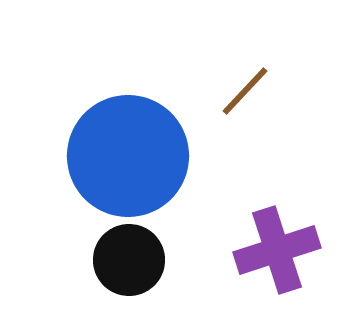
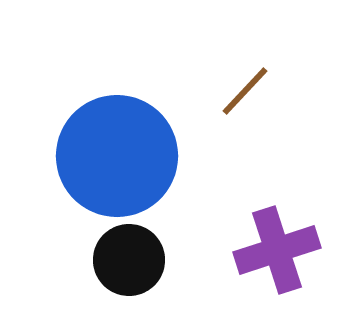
blue circle: moved 11 px left
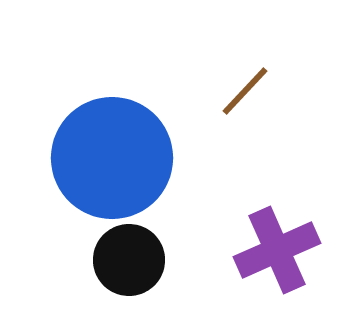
blue circle: moved 5 px left, 2 px down
purple cross: rotated 6 degrees counterclockwise
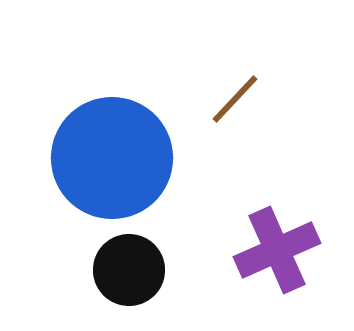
brown line: moved 10 px left, 8 px down
black circle: moved 10 px down
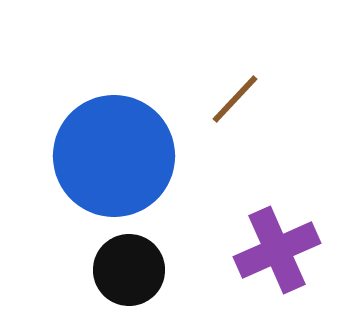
blue circle: moved 2 px right, 2 px up
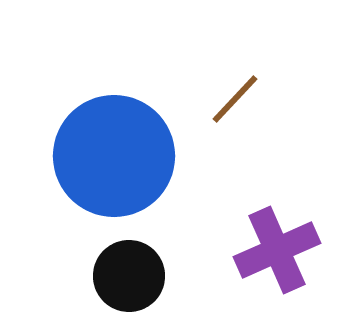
black circle: moved 6 px down
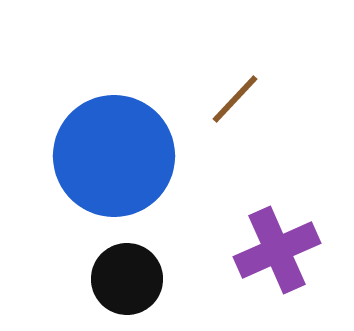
black circle: moved 2 px left, 3 px down
